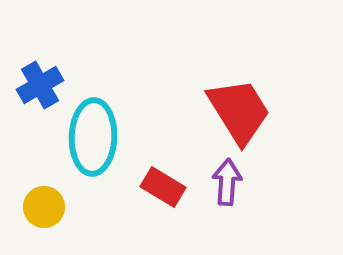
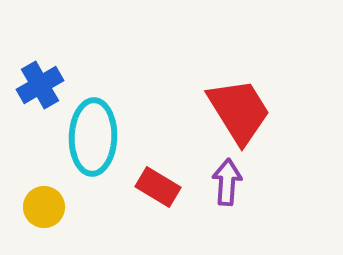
red rectangle: moved 5 px left
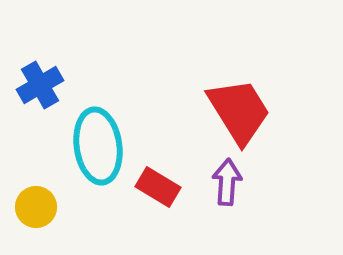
cyan ellipse: moved 5 px right, 9 px down; rotated 10 degrees counterclockwise
yellow circle: moved 8 px left
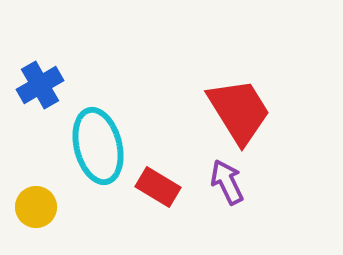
cyan ellipse: rotated 6 degrees counterclockwise
purple arrow: rotated 30 degrees counterclockwise
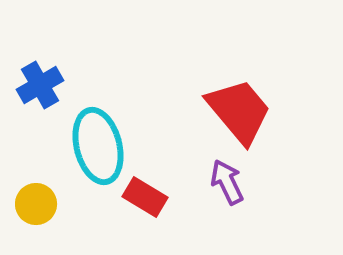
red trapezoid: rotated 8 degrees counterclockwise
red rectangle: moved 13 px left, 10 px down
yellow circle: moved 3 px up
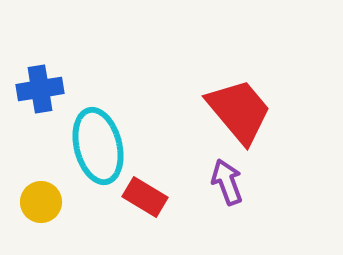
blue cross: moved 4 px down; rotated 21 degrees clockwise
purple arrow: rotated 6 degrees clockwise
yellow circle: moved 5 px right, 2 px up
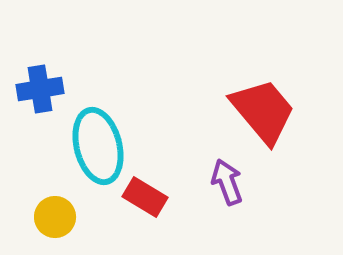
red trapezoid: moved 24 px right
yellow circle: moved 14 px right, 15 px down
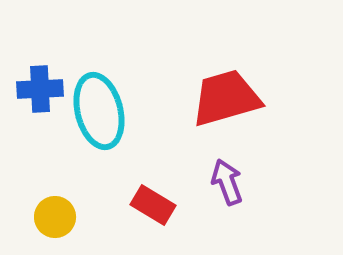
blue cross: rotated 6 degrees clockwise
red trapezoid: moved 37 px left, 13 px up; rotated 66 degrees counterclockwise
cyan ellipse: moved 1 px right, 35 px up
red rectangle: moved 8 px right, 8 px down
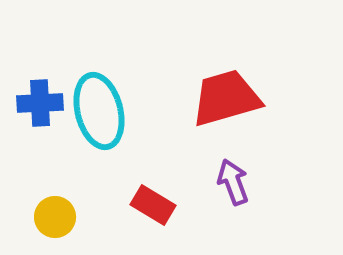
blue cross: moved 14 px down
purple arrow: moved 6 px right
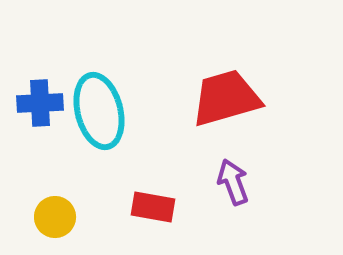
red rectangle: moved 2 px down; rotated 21 degrees counterclockwise
